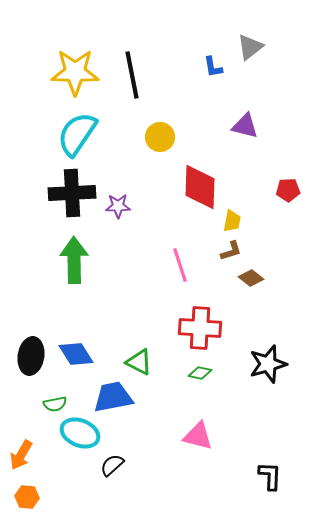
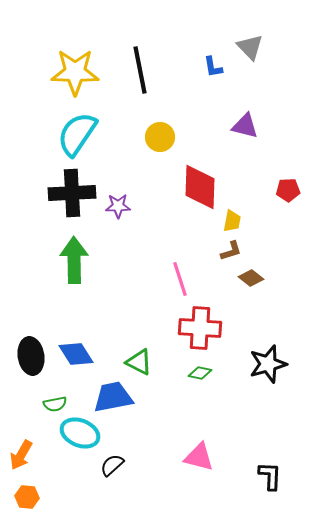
gray triangle: rotated 36 degrees counterclockwise
black line: moved 8 px right, 5 px up
pink line: moved 14 px down
black ellipse: rotated 18 degrees counterclockwise
pink triangle: moved 1 px right, 21 px down
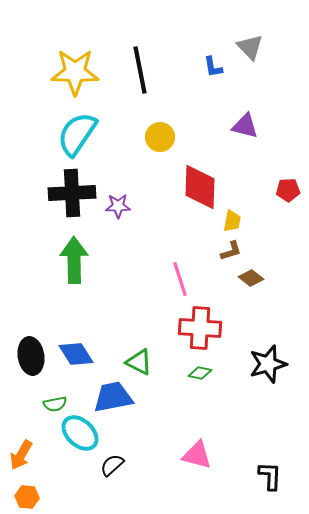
cyan ellipse: rotated 21 degrees clockwise
pink triangle: moved 2 px left, 2 px up
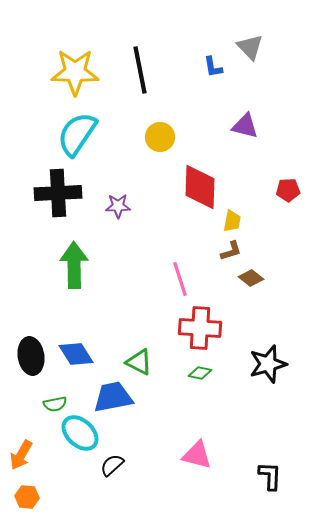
black cross: moved 14 px left
green arrow: moved 5 px down
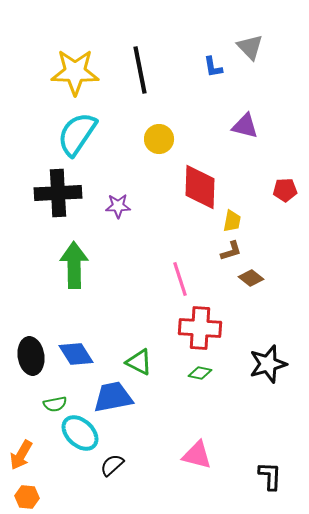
yellow circle: moved 1 px left, 2 px down
red pentagon: moved 3 px left
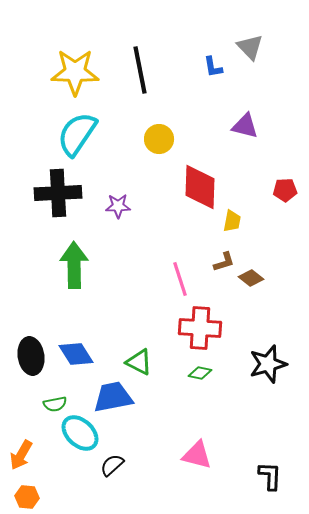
brown L-shape: moved 7 px left, 11 px down
